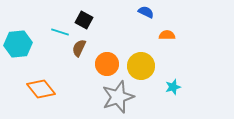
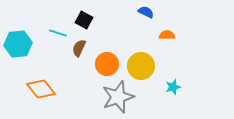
cyan line: moved 2 px left, 1 px down
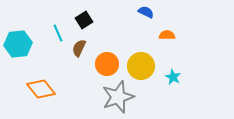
black square: rotated 30 degrees clockwise
cyan line: rotated 48 degrees clockwise
cyan star: moved 10 px up; rotated 28 degrees counterclockwise
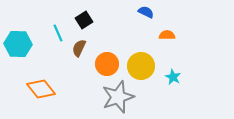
cyan hexagon: rotated 8 degrees clockwise
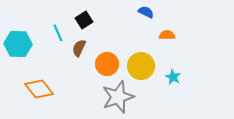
orange diamond: moved 2 px left
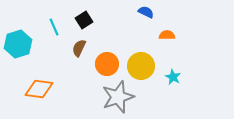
cyan line: moved 4 px left, 6 px up
cyan hexagon: rotated 20 degrees counterclockwise
orange diamond: rotated 44 degrees counterclockwise
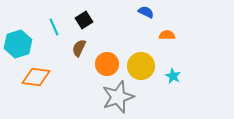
cyan star: moved 1 px up
orange diamond: moved 3 px left, 12 px up
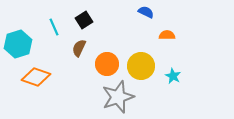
orange diamond: rotated 12 degrees clockwise
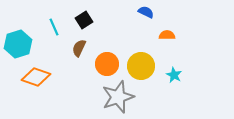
cyan star: moved 1 px right, 1 px up
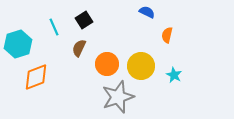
blue semicircle: moved 1 px right
orange semicircle: rotated 77 degrees counterclockwise
orange diamond: rotated 40 degrees counterclockwise
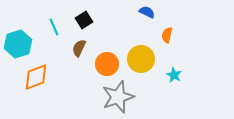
yellow circle: moved 7 px up
